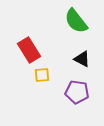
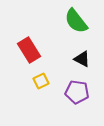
yellow square: moved 1 px left, 6 px down; rotated 21 degrees counterclockwise
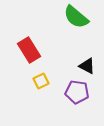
green semicircle: moved 4 px up; rotated 12 degrees counterclockwise
black triangle: moved 5 px right, 7 px down
